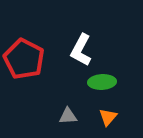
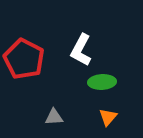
gray triangle: moved 14 px left, 1 px down
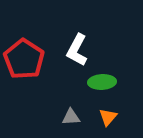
white L-shape: moved 4 px left
red pentagon: rotated 6 degrees clockwise
gray triangle: moved 17 px right
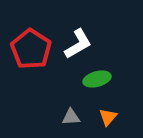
white L-shape: moved 1 px right, 6 px up; rotated 148 degrees counterclockwise
red pentagon: moved 7 px right, 10 px up
green ellipse: moved 5 px left, 3 px up; rotated 12 degrees counterclockwise
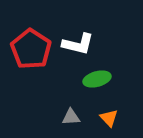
white L-shape: rotated 44 degrees clockwise
orange triangle: moved 1 px right, 1 px down; rotated 24 degrees counterclockwise
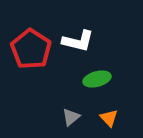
white L-shape: moved 3 px up
gray triangle: rotated 36 degrees counterclockwise
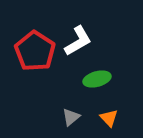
white L-shape: rotated 44 degrees counterclockwise
red pentagon: moved 4 px right, 2 px down
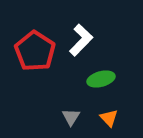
white L-shape: moved 3 px right, 1 px up; rotated 16 degrees counterclockwise
green ellipse: moved 4 px right
gray triangle: rotated 18 degrees counterclockwise
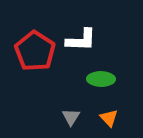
white L-shape: rotated 48 degrees clockwise
green ellipse: rotated 16 degrees clockwise
